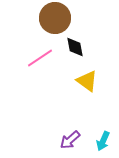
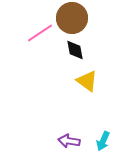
brown circle: moved 17 px right
black diamond: moved 3 px down
pink line: moved 25 px up
purple arrow: moved 1 px left, 1 px down; rotated 50 degrees clockwise
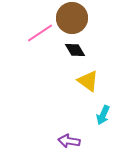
black diamond: rotated 20 degrees counterclockwise
yellow triangle: moved 1 px right
cyan arrow: moved 26 px up
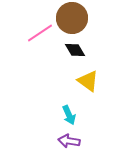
cyan arrow: moved 34 px left; rotated 48 degrees counterclockwise
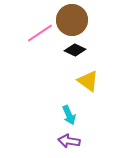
brown circle: moved 2 px down
black diamond: rotated 35 degrees counterclockwise
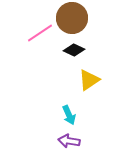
brown circle: moved 2 px up
black diamond: moved 1 px left
yellow triangle: moved 1 px right, 1 px up; rotated 50 degrees clockwise
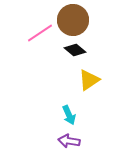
brown circle: moved 1 px right, 2 px down
black diamond: moved 1 px right; rotated 15 degrees clockwise
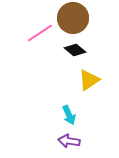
brown circle: moved 2 px up
